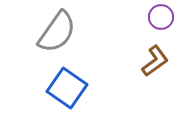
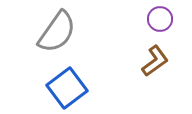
purple circle: moved 1 px left, 2 px down
blue square: rotated 18 degrees clockwise
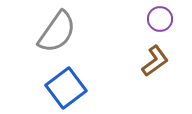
blue square: moved 1 px left
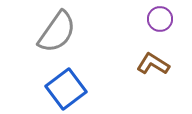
brown L-shape: moved 2 px left, 3 px down; rotated 112 degrees counterclockwise
blue square: moved 1 px down
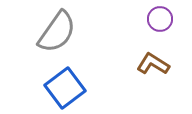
blue square: moved 1 px left, 1 px up
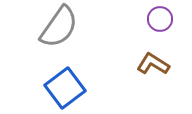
gray semicircle: moved 2 px right, 5 px up
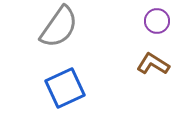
purple circle: moved 3 px left, 2 px down
blue square: rotated 12 degrees clockwise
